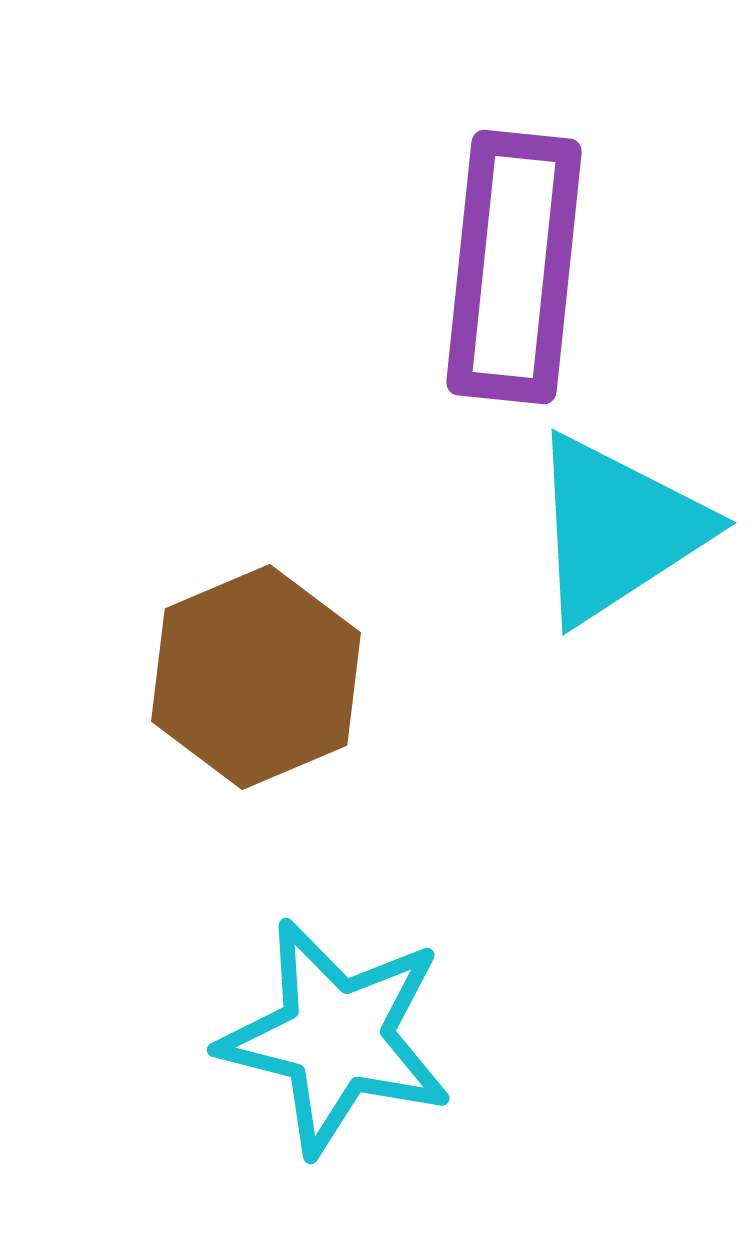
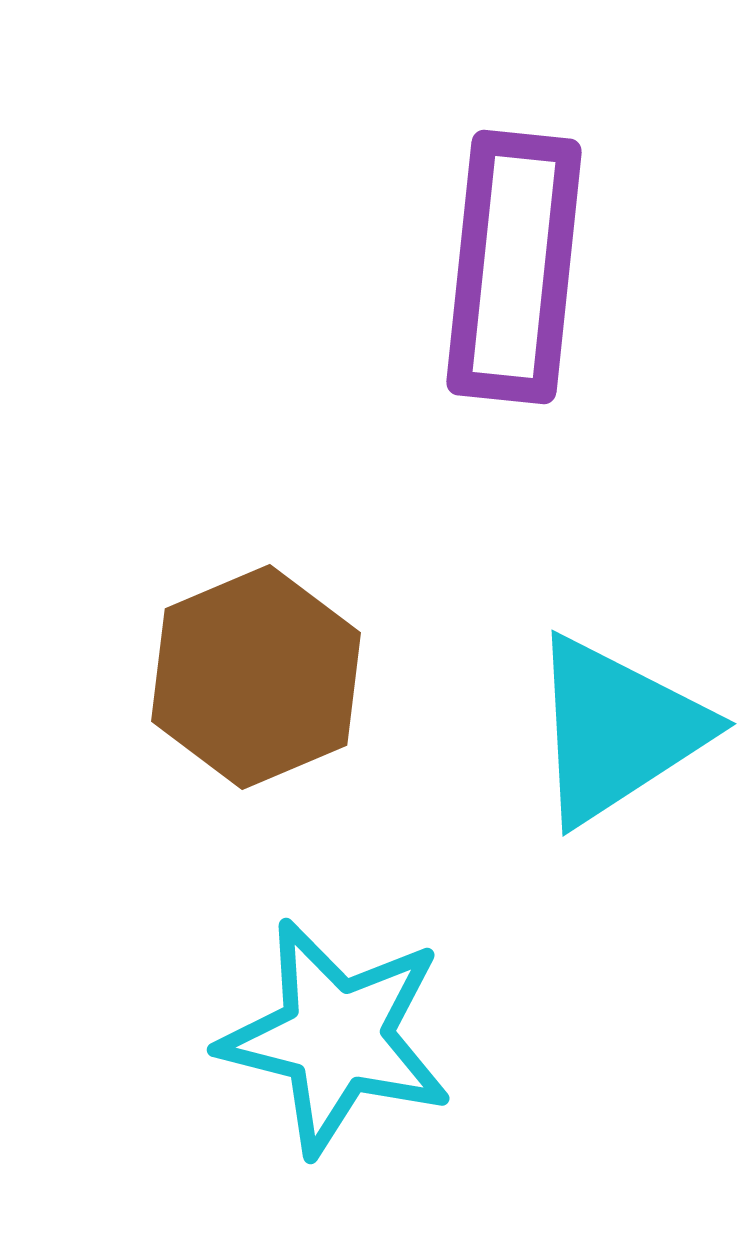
cyan triangle: moved 201 px down
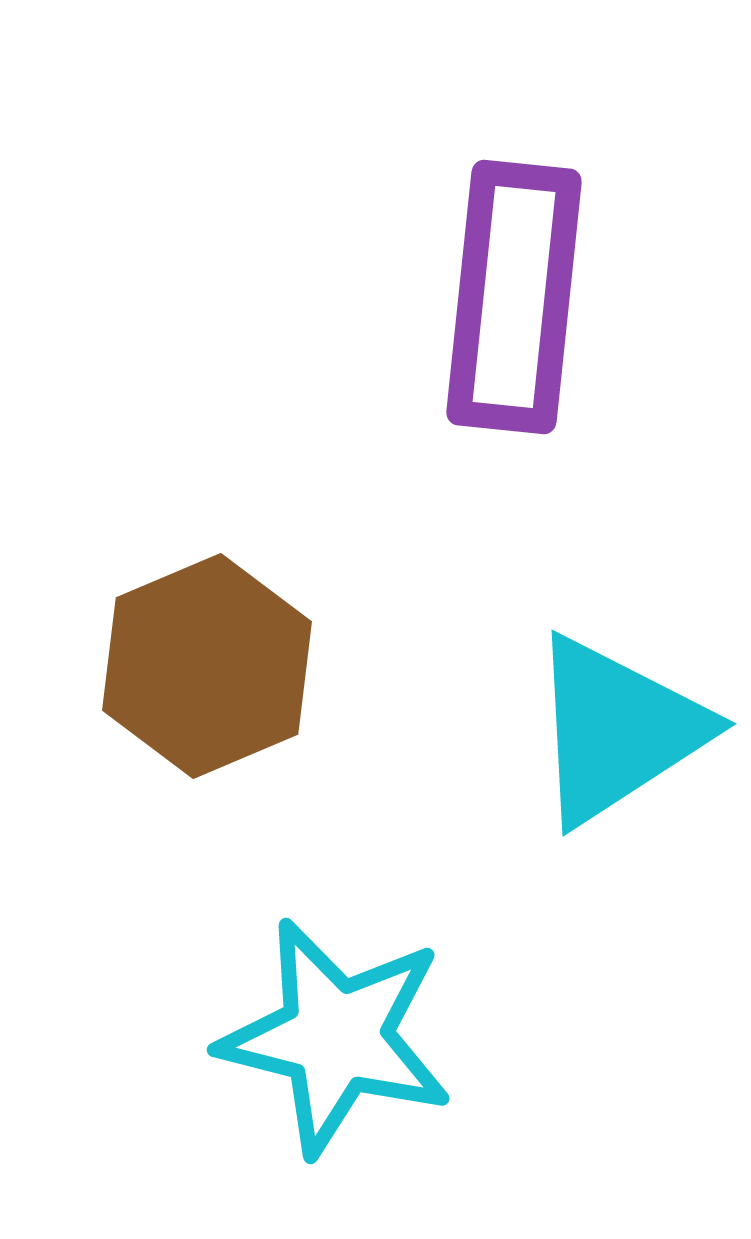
purple rectangle: moved 30 px down
brown hexagon: moved 49 px left, 11 px up
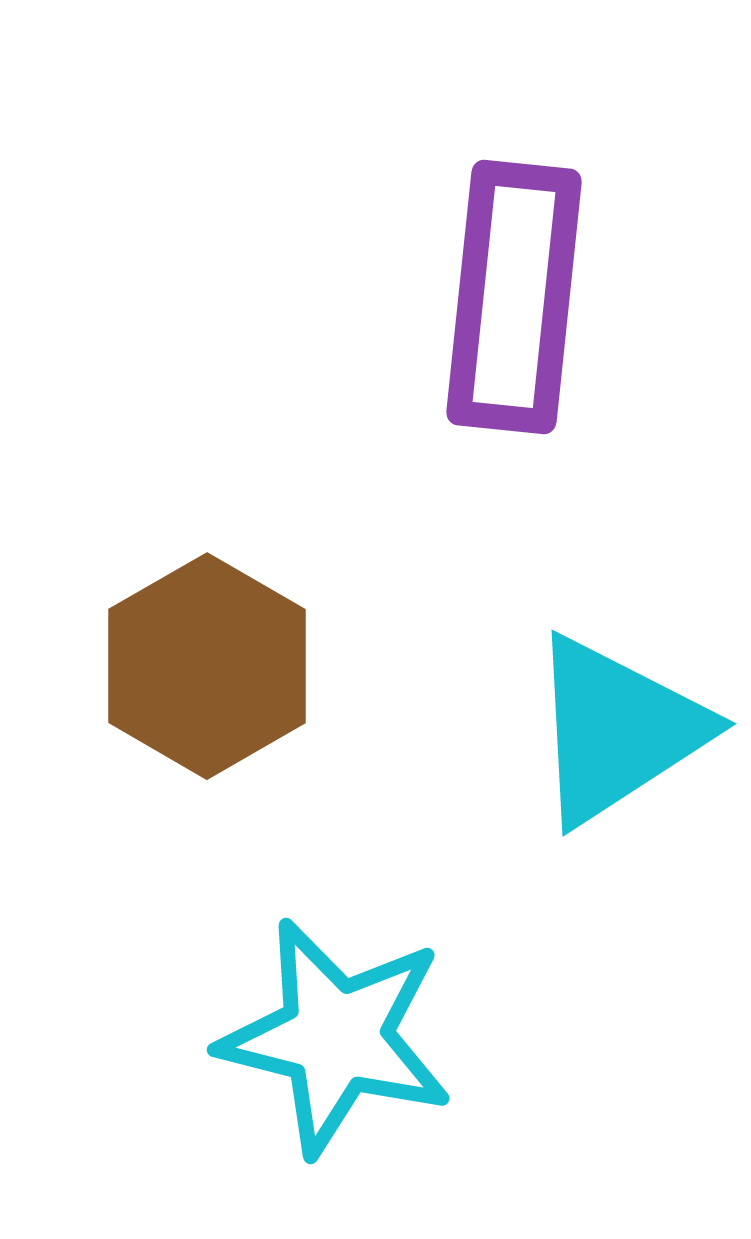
brown hexagon: rotated 7 degrees counterclockwise
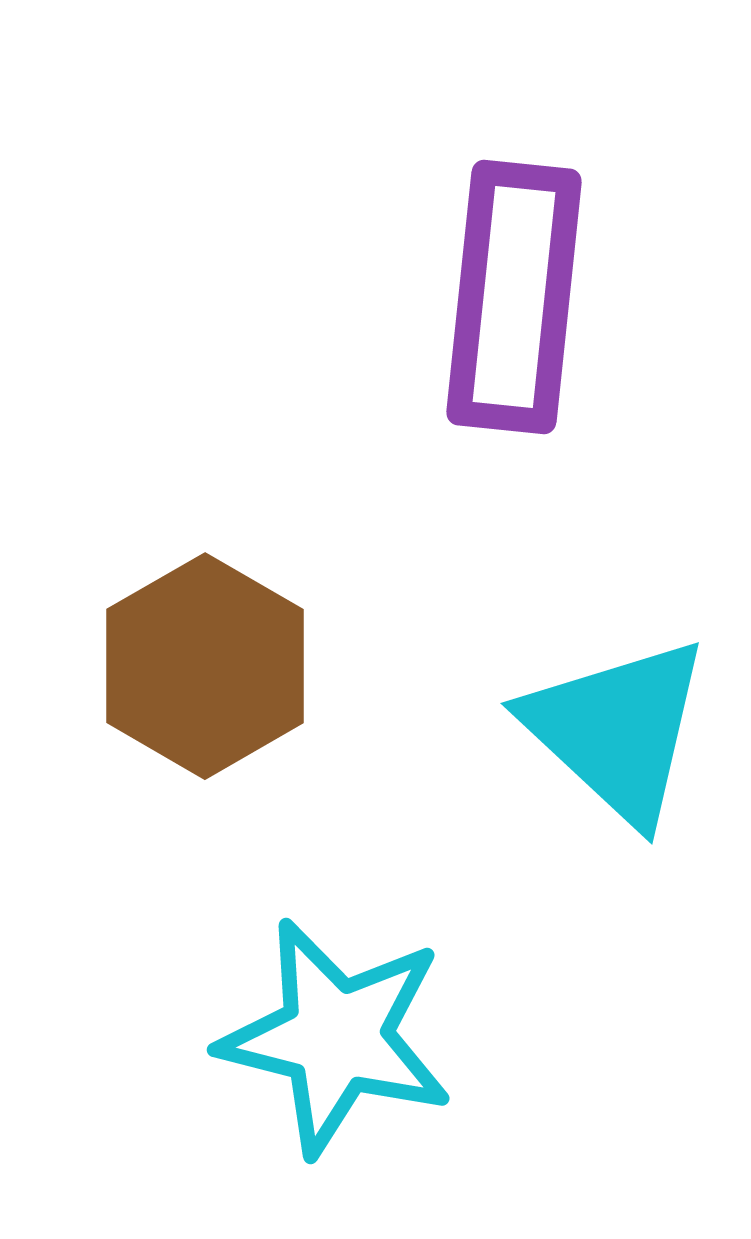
brown hexagon: moved 2 px left
cyan triangle: rotated 44 degrees counterclockwise
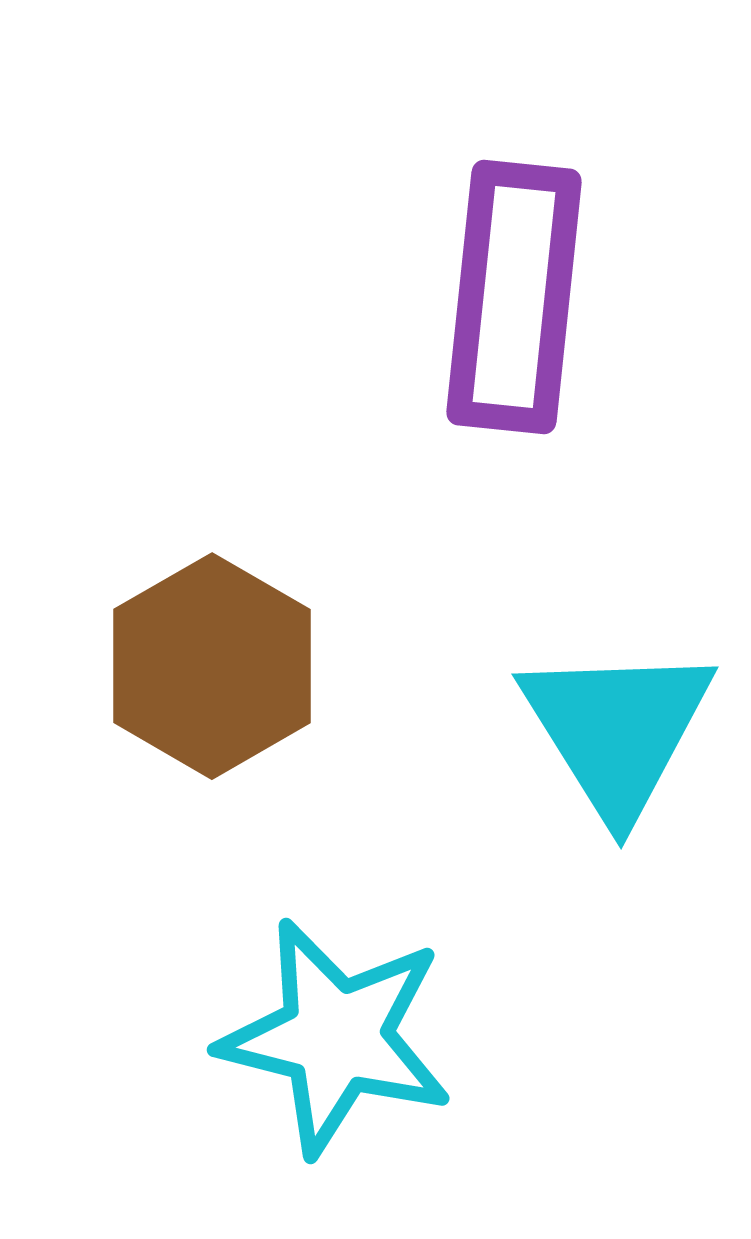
brown hexagon: moved 7 px right
cyan triangle: rotated 15 degrees clockwise
